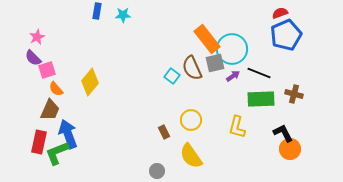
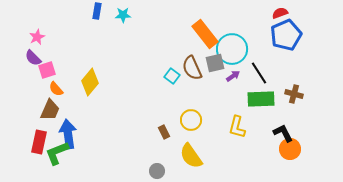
orange rectangle: moved 2 px left, 5 px up
black line: rotated 35 degrees clockwise
blue arrow: rotated 12 degrees clockwise
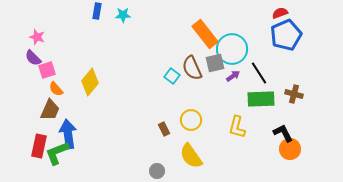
pink star: rotated 28 degrees counterclockwise
brown rectangle: moved 3 px up
red rectangle: moved 4 px down
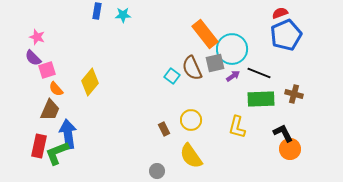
black line: rotated 35 degrees counterclockwise
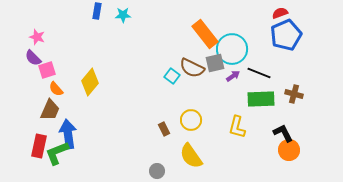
brown semicircle: rotated 40 degrees counterclockwise
orange circle: moved 1 px left, 1 px down
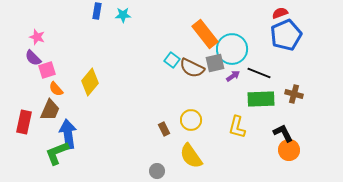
cyan square: moved 16 px up
red rectangle: moved 15 px left, 24 px up
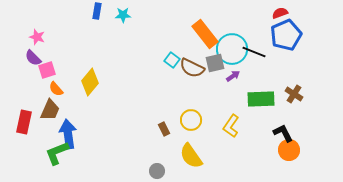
black line: moved 5 px left, 21 px up
brown cross: rotated 18 degrees clockwise
yellow L-shape: moved 6 px left, 1 px up; rotated 20 degrees clockwise
